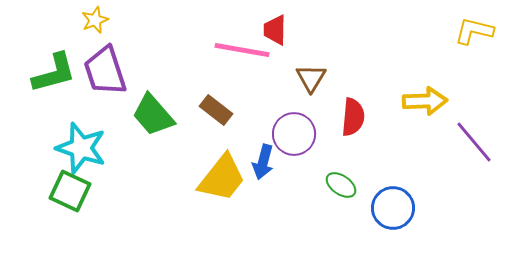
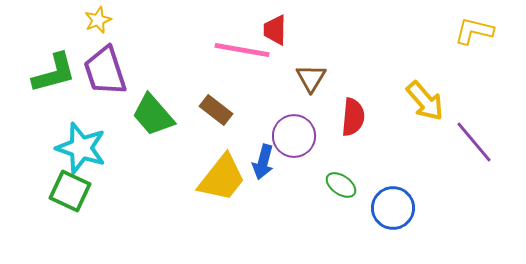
yellow star: moved 3 px right
yellow arrow: rotated 51 degrees clockwise
purple circle: moved 2 px down
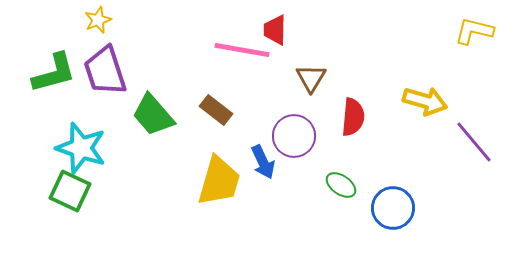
yellow arrow: rotated 33 degrees counterclockwise
blue arrow: rotated 40 degrees counterclockwise
yellow trapezoid: moved 3 px left, 3 px down; rotated 22 degrees counterclockwise
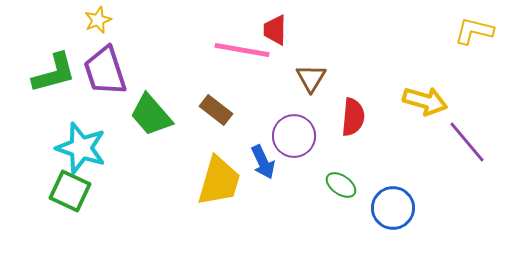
green trapezoid: moved 2 px left
purple line: moved 7 px left
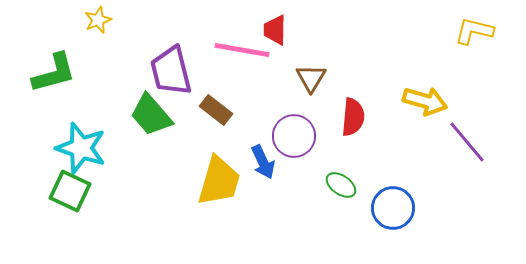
purple trapezoid: moved 66 px right; rotated 4 degrees clockwise
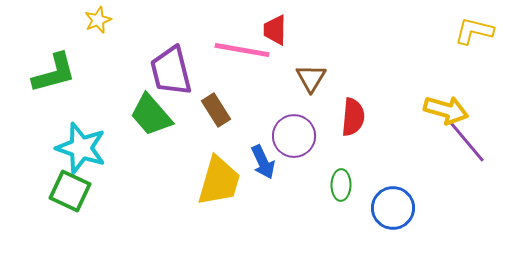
yellow arrow: moved 21 px right, 9 px down
brown rectangle: rotated 20 degrees clockwise
green ellipse: rotated 56 degrees clockwise
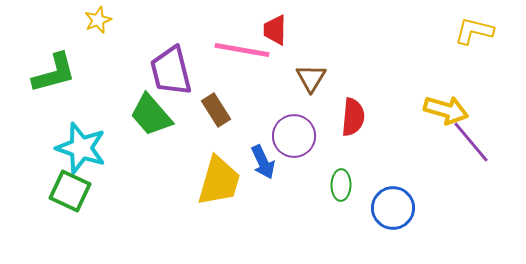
purple line: moved 4 px right
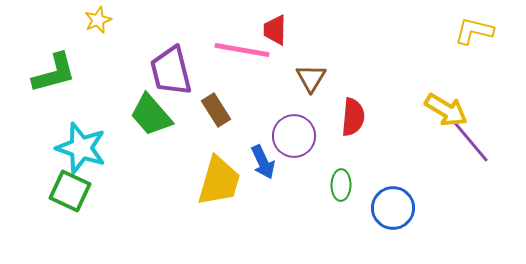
yellow arrow: rotated 15 degrees clockwise
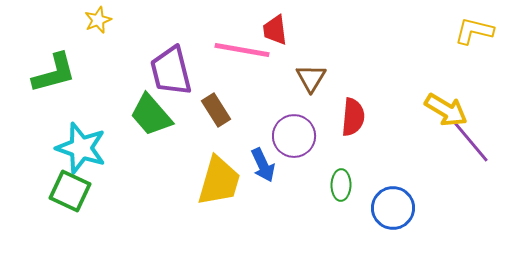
red trapezoid: rotated 8 degrees counterclockwise
blue arrow: moved 3 px down
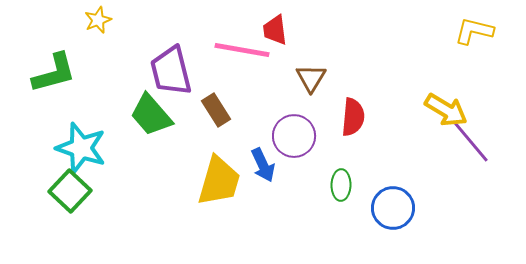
green square: rotated 18 degrees clockwise
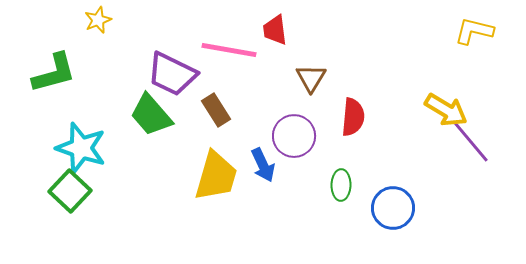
pink line: moved 13 px left
purple trapezoid: moved 1 px right, 3 px down; rotated 50 degrees counterclockwise
yellow trapezoid: moved 3 px left, 5 px up
